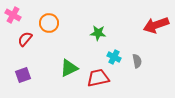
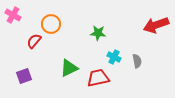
orange circle: moved 2 px right, 1 px down
red semicircle: moved 9 px right, 2 px down
purple square: moved 1 px right, 1 px down
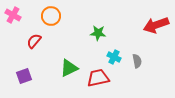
orange circle: moved 8 px up
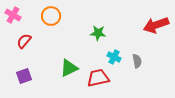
red semicircle: moved 10 px left
